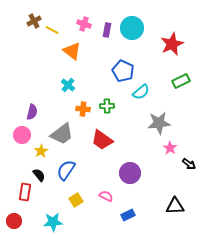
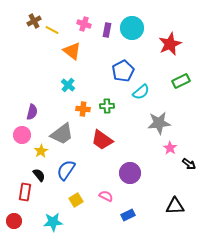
red star: moved 2 px left
blue pentagon: rotated 20 degrees clockwise
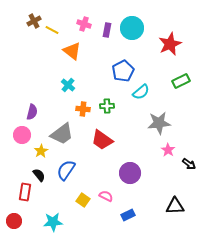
pink star: moved 2 px left, 2 px down
yellow square: moved 7 px right; rotated 24 degrees counterclockwise
